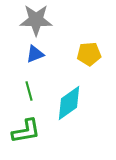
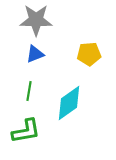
green line: rotated 24 degrees clockwise
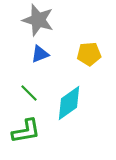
gray star: moved 2 px right; rotated 16 degrees clockwise
blue triangle: moved 5 px right
green line: moved 2 px down; rotated 54 degrees counterclockwise
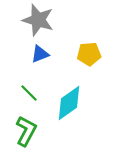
green L-shape: rotated 52 degrees counterclockwise
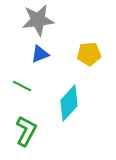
gray star: rotated 24 degrees counterclockwise
green line: moved 7 px left, 7 px up; rotated 18 degrees counterclockwise
cyan diamond: rotated 12 degrees counterclockwise
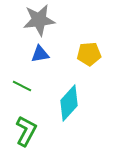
gray star: moved 1 px right
blue triangle: rotated 12 degrees clockwise
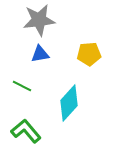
green L-shape: rotated 68 degrees counterclockwise
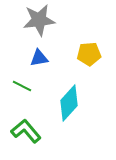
blue triangle: moved 1 px left, 4 px down
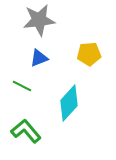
blue triangle: rotated 12 degrees counterclockwise
